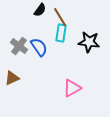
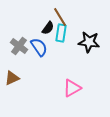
black semicircle: moved 8 px right, 18 px down
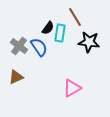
brown line: moved 15 px right
cyan rectangle: moved 1 px left
brown triangle: moved 4 px right, 1 px up
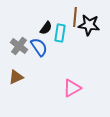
brown line: rotated 36 degrees clockwise
black semicircle: moved 2 px left
black star: moved 17 px up
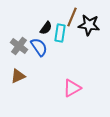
brown line: moved 3 px left; rotated 18 degrees clockwise
brown triangle: moved 2 px right, 1 px up
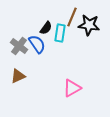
blue semicircle: moved 2 px left, 3 px up
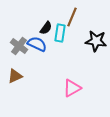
black star: moved 7 px right, 16 px down
blue semicircle: rotated 30 degrees counterclockwise
brown triangle: moved 3 px left
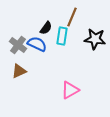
cyan rectangle: moved 2 px right, 3 px down
black star: moved 1 px left, 2 px up
gray cross: moved 1 px left, 1 px up
brown triangle: moved 4 px right, 5 px up
pink triangle: moved 2 px left, 2 px down
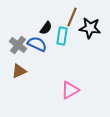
black star: moved 5 px left, 11 px up
